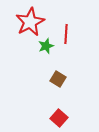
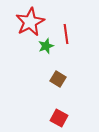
red line: rotated 12 degrees counterclockwise
red square: rotated 12 degrees counterclockwise
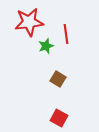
red star: moved 1 px left; rotated 20 degrees clockwise
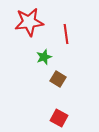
green star: moved 2 px left, 11 px down
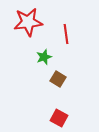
red star: moved 1 px left
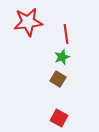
green star: moved 18 px right
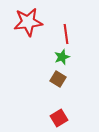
red square: rotated 30 degrees clockwise
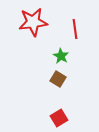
red star: moved 5 px right
red line: moved 9 px right, 5 px up
green star: moved 1 px left, 1 px up; rotated 21 degrees counterclockwise
